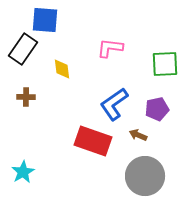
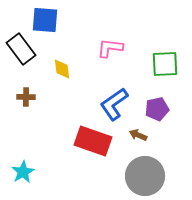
black rectangle: moved 2 px left; rotated 72 degrees counterclockwise
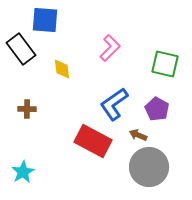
pink L-shape: rotated 128 degrees clockwise
green square: rotated 16 degrees clockwise
brown cross: moved 1 px right, 12 px down
purple pentagon: rotated 30 degrees counterclockwise
red rectangle: rotated 9 degrees clockwise
gray circle: moved 4 px right, 9 px up
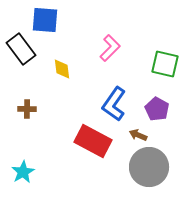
blue L-shape: rotated 20 degrees counterclockwise
